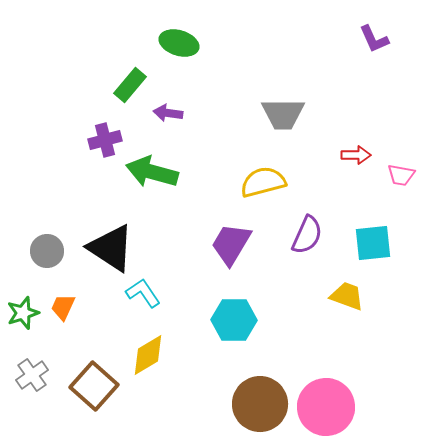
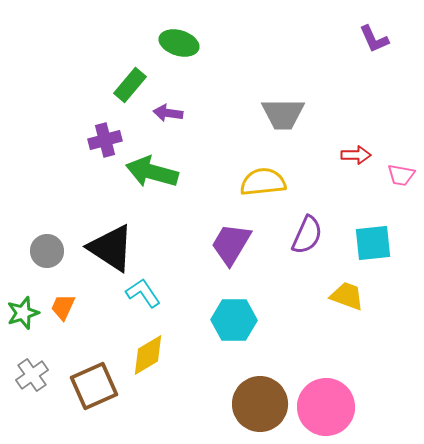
yellow semicircle: rotated 9 degrees clockwise
brown square: rotated 24 degrees clockwise
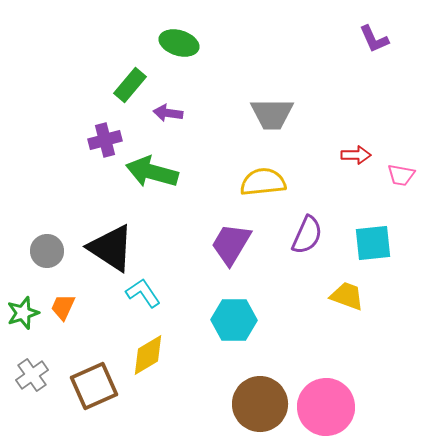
gray trapezoid: moved 11 px left
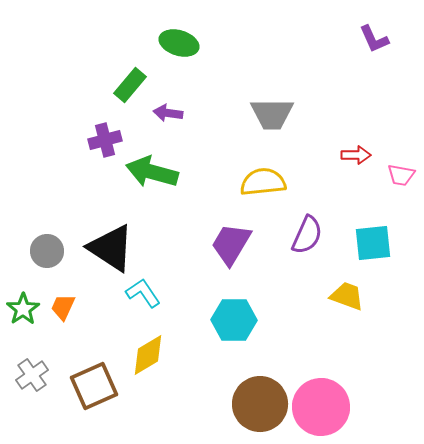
green star: moved 4 px up; rotated 16 degrees counterclockwise
pink circle: moved 5 px left
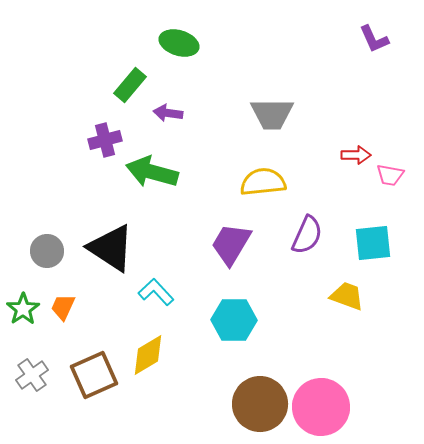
pink trapezoid: moved 11 px left
cyan L-shape: moved 13 px right, 1 px up; rotated 9 degrees counterclockwise
brown square: moved 11 px up
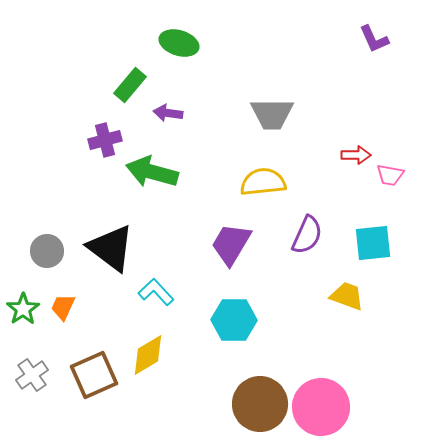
black triangle: rotated 4 degrees clockwise
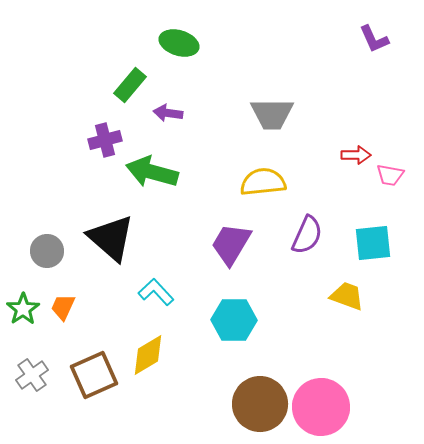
black triangle: moved 10 px up; rotated 4 degrees clockwise
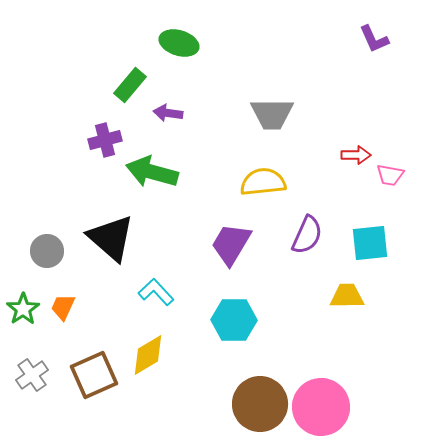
cyan square: moved 3 px left
yellow trapezoid: rotated 21 degrees counterclockwise
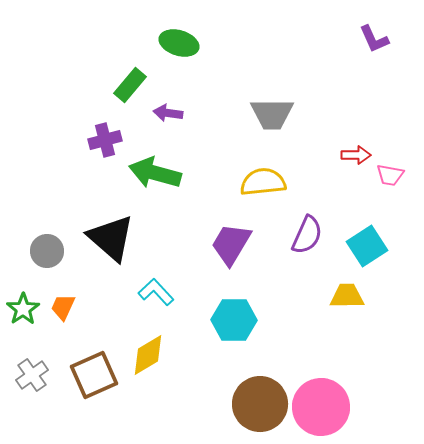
green arrow: moved 3 px right, 1 px down
cyan square: moved 3 px left, 3 px down; rotated 27 degrees counterclockwise
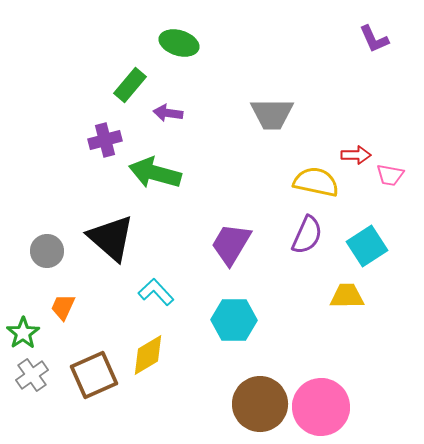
yellow semicircle: moved 53 px right; rotated 18 degrees clockwise
green star: moved 24 px down
